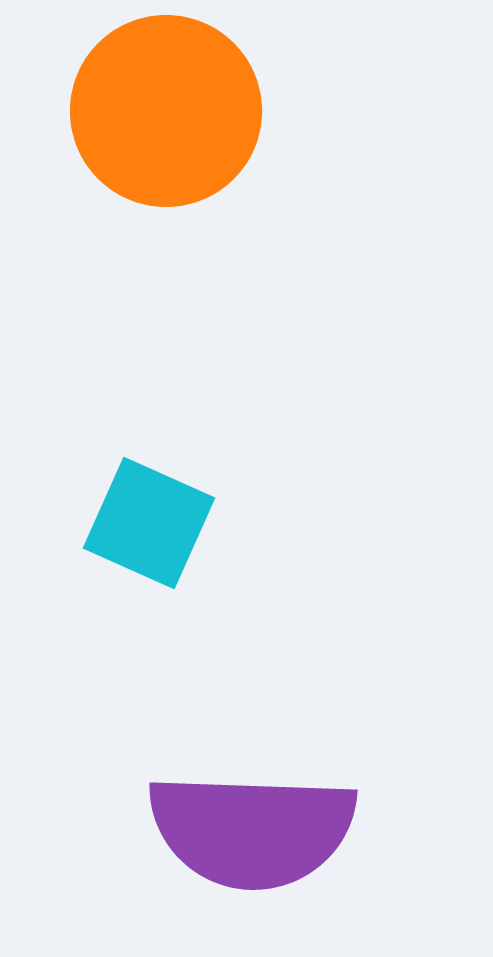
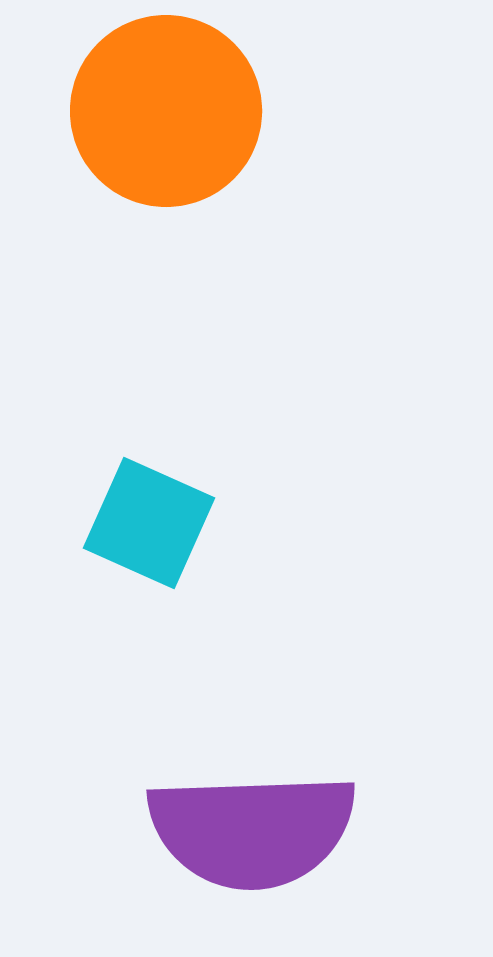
purple semicircle: rotated 4 degrees counterclockwise
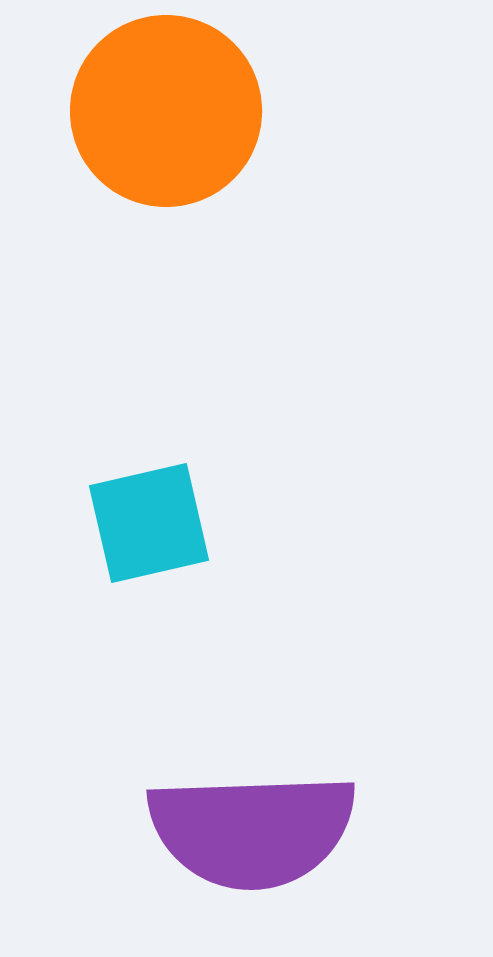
cyan square: rotated 37 degrees counterclockwise
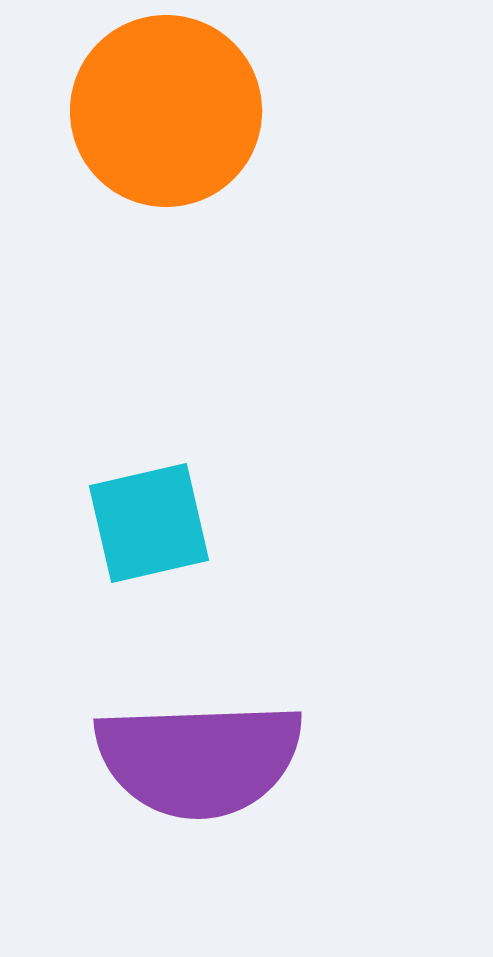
purple semicircle: moved 53 px left, 71 px up
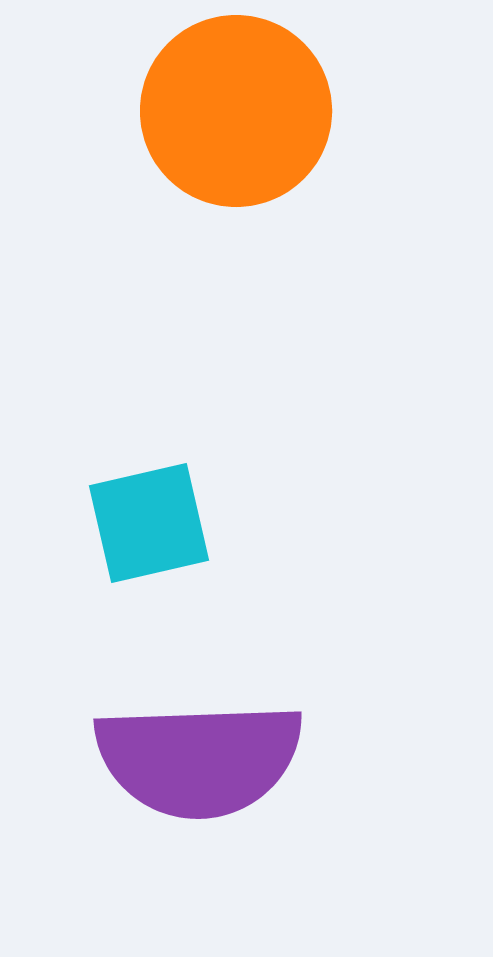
orange circle: moved 70 px right
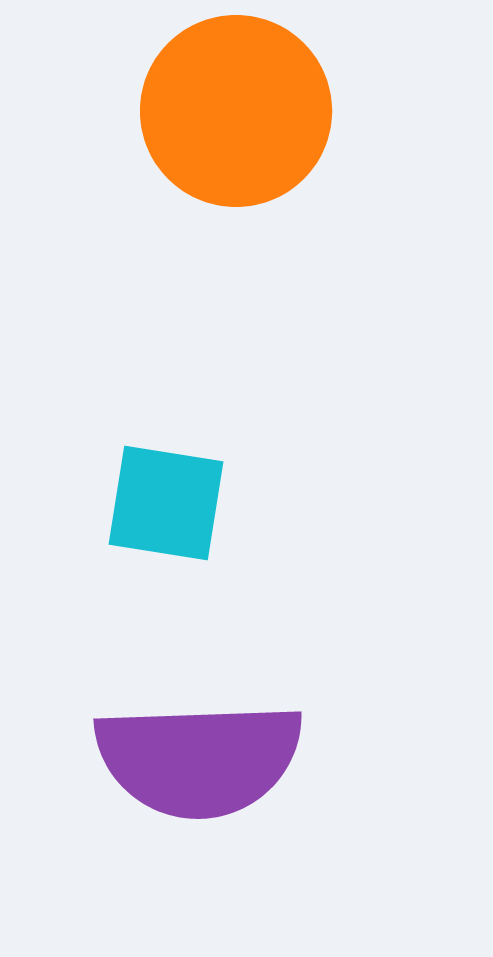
cyan square: moved 17 px right, 20 px up; rotated 22 degrees clockwise
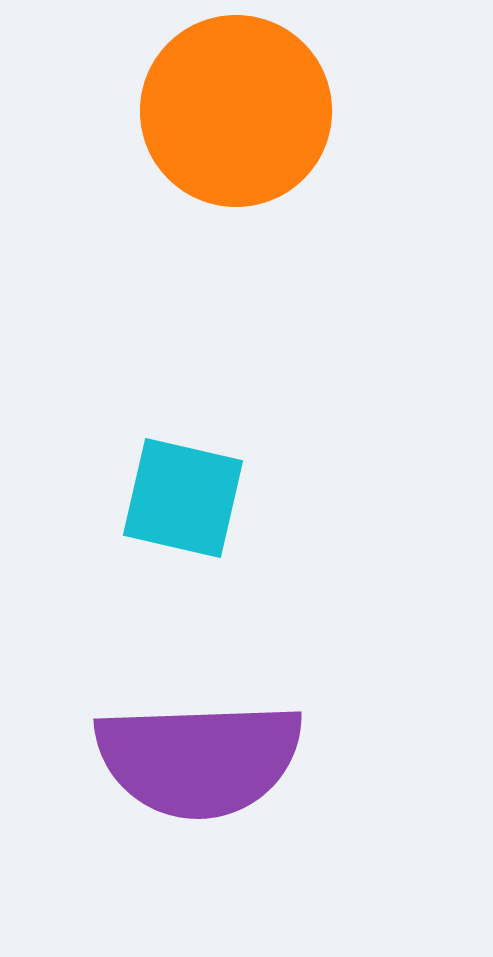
cyan square: moved 17 px right, 5 px up; rotated 4 degrees clockwise
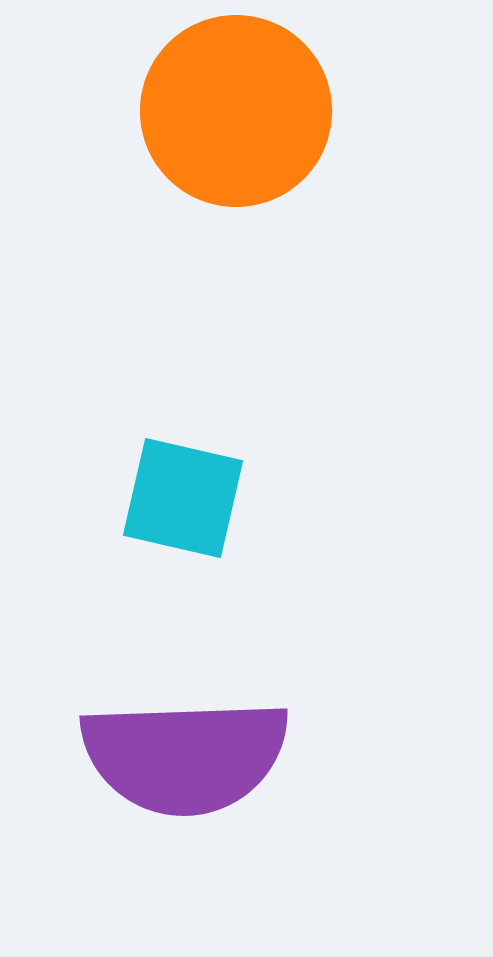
purple semicircle: moved 14 px left, 3 px up
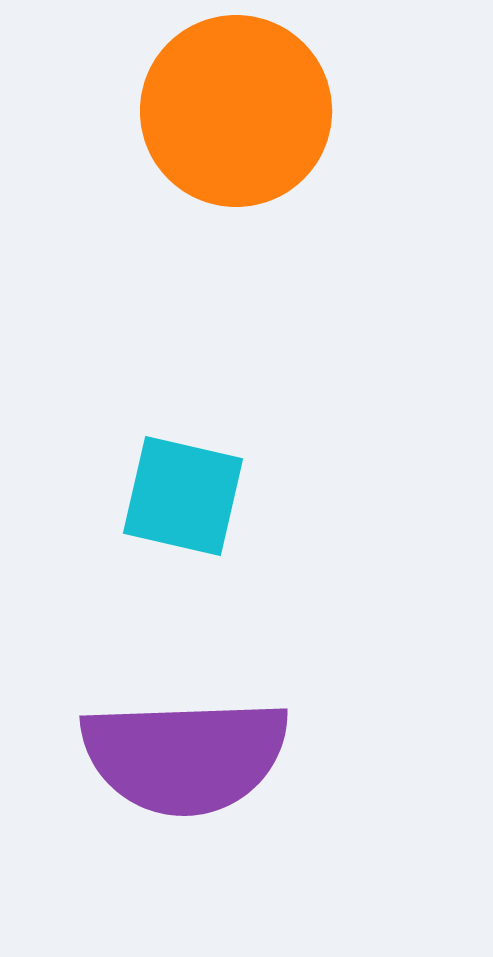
cyan square: moved 2 px up
